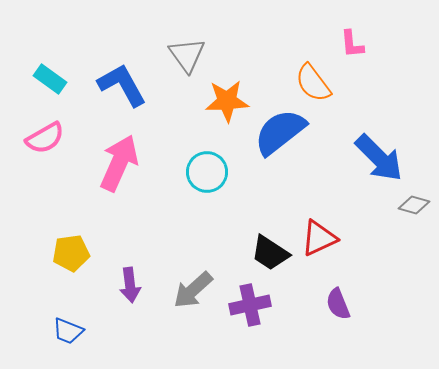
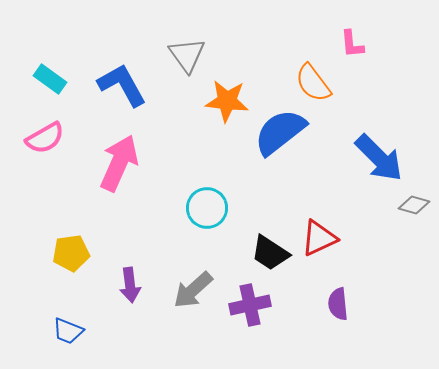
orange star: rotated 9 degrees clockwise
cyan circle: moved 36 px down
purple semicircle: rotated 16 degrees clockwise
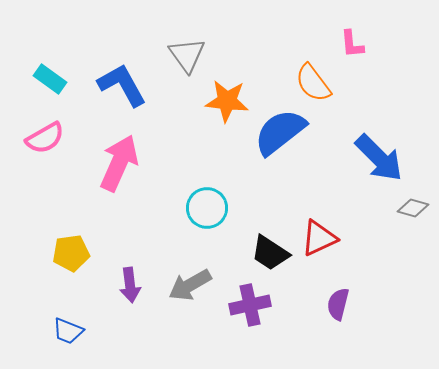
gray diamond: moved 1 px left, 3 px down
gray arrow: moved 3 px left, 5 px up; rotated 12 degrees clockwise
purple semicircle: rotated 20 degrees clockwise
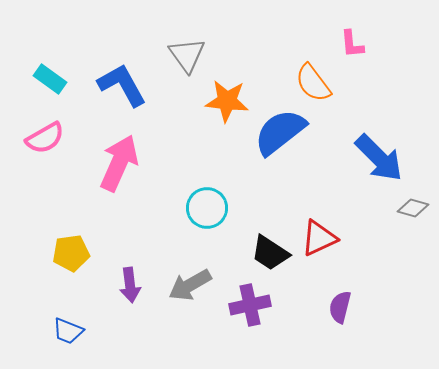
purple semicircle: moved 2 px right, 3 px down
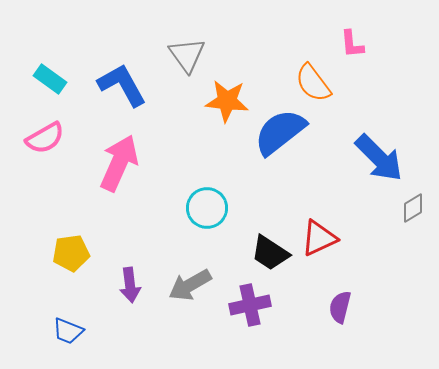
gray diamond: rotated 48 degrees counterclockwise
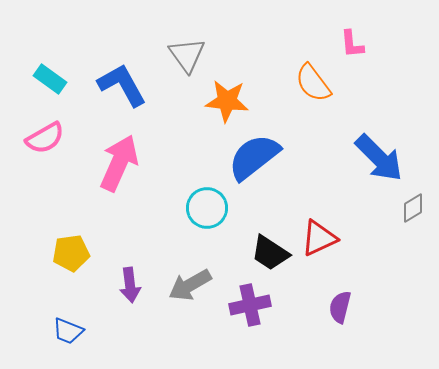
blue semicircle: moved 26 px left, 25 px down
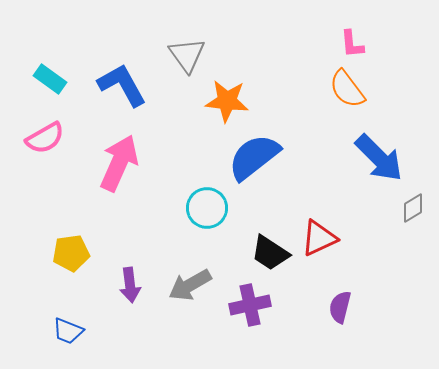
orange semicircle: moved 34 px right, 6 px down
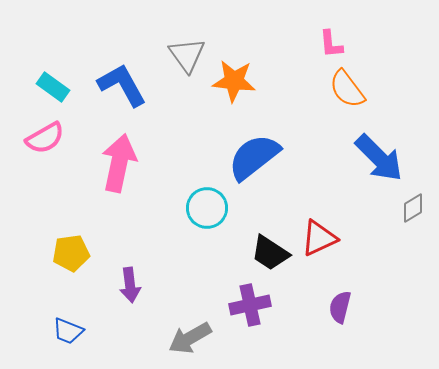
pink L-shape: moved 21 px left
cyan rectangle: moved 3 px right, 8 px down
orange star: moved 7 px right, 20 px up
pink arrow: rotated 12 degrees counterclockwise
gray arrow: moved 53 px down
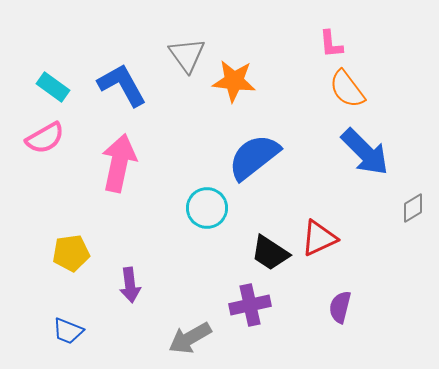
blue arrow: moved 14 px left, 6 px up
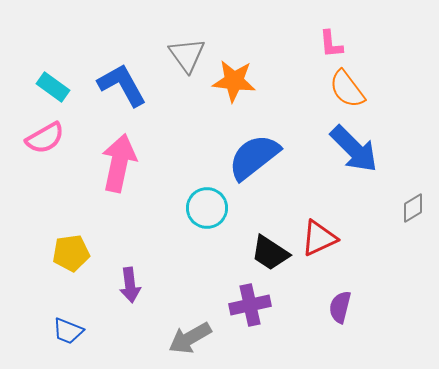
blue arrow: moved 11 px left, 3 px up
